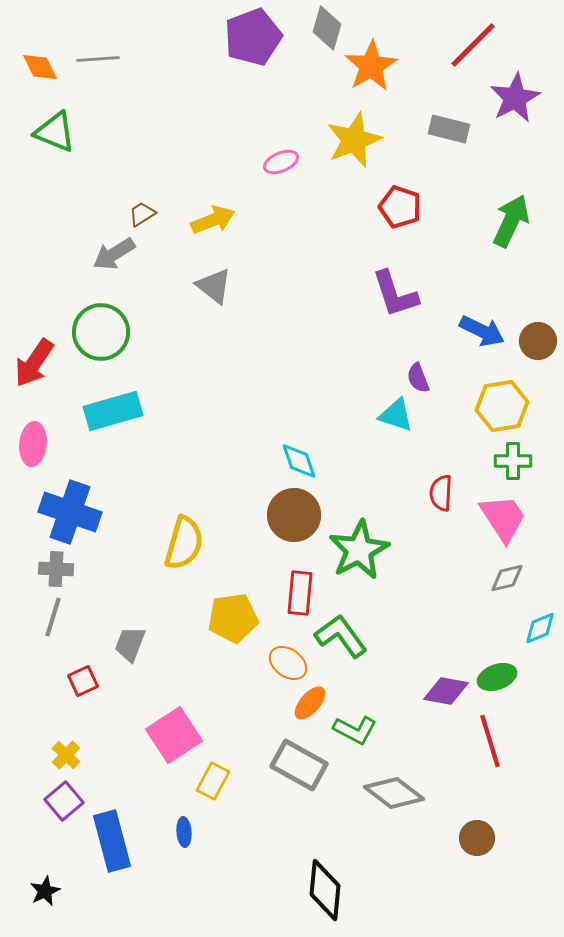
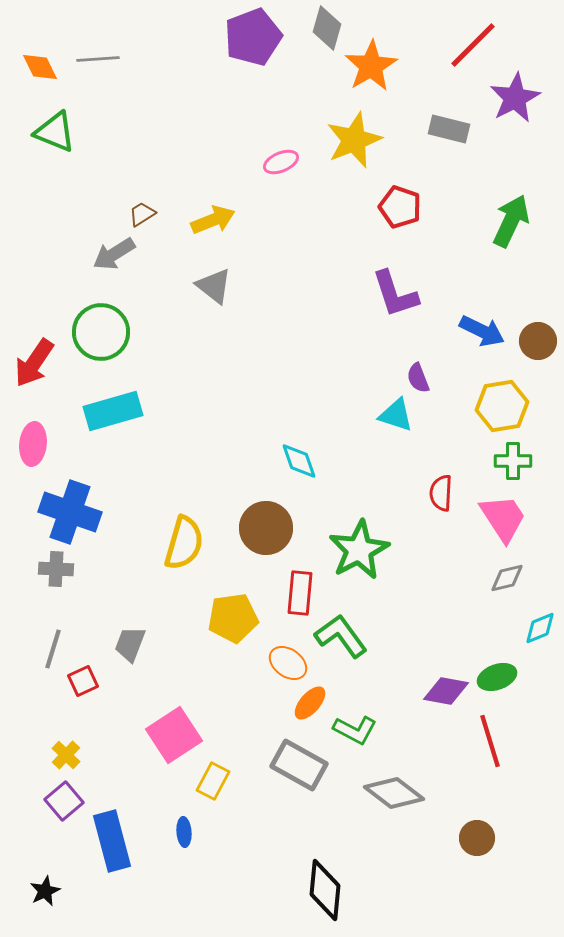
brown circle at (294, 515): moved 28 px left, 13 px down
gray line at (53, 617): moved 32 px down
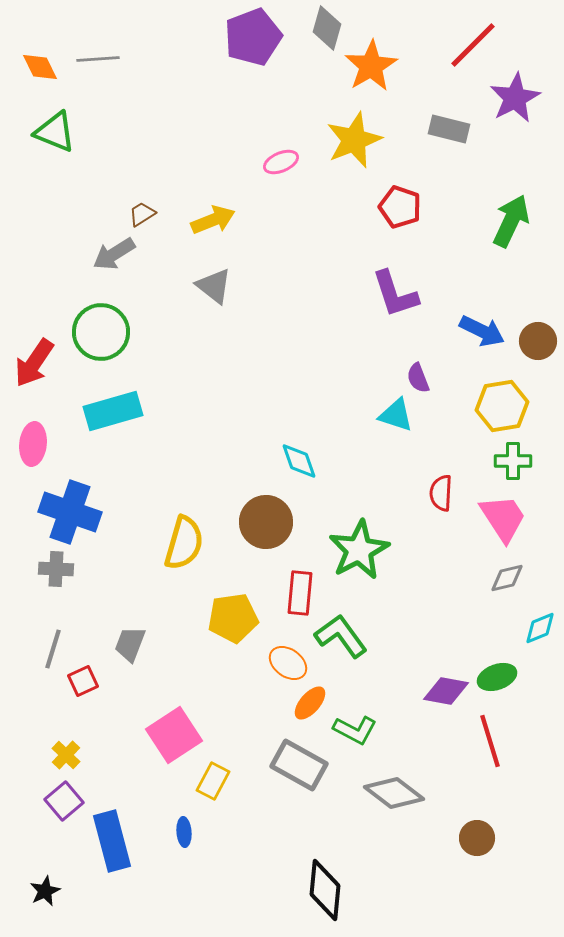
brown circle at (266, 528): moved 6 px up
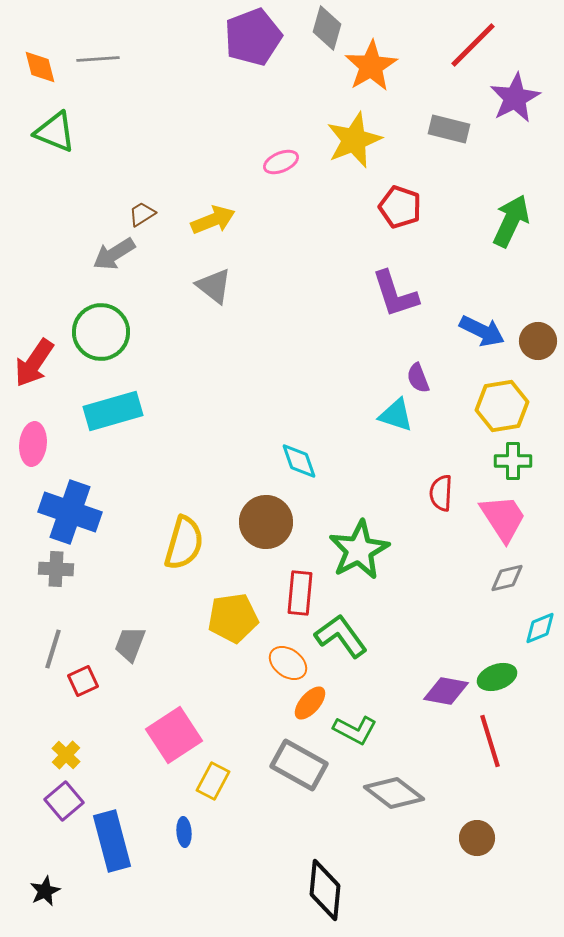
orange diamond at (40, 67): rotated 12 degrees clockwise
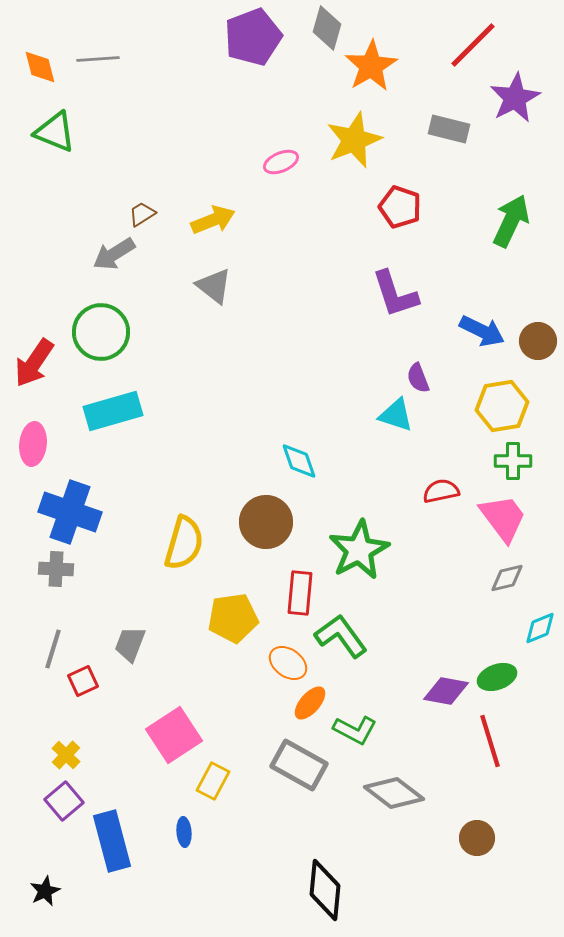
red semicircle at (441, 493): moved 2 px up; rotated 75 degrees clockwise
pink trapezoid at (503, 518): rotated 4 degrees counterclockwise
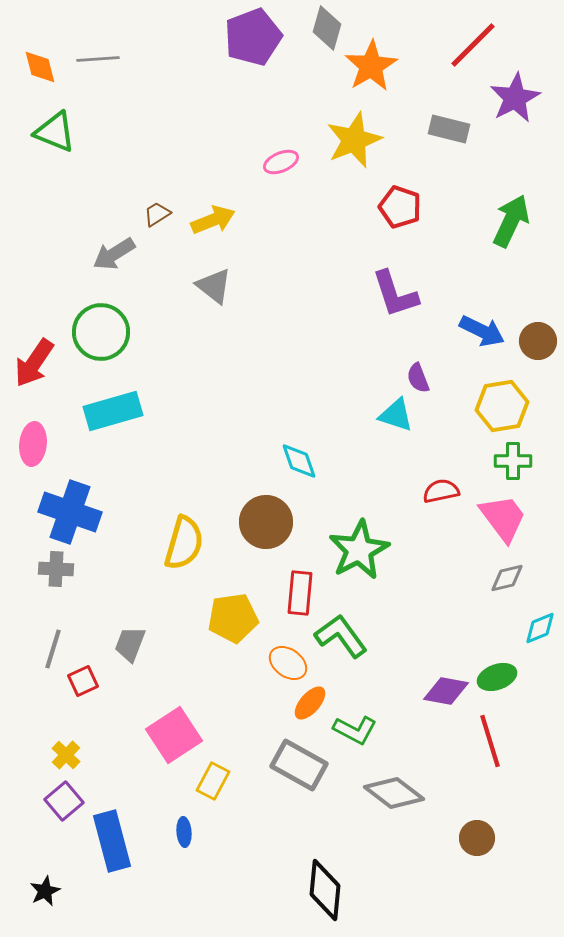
brown trapezoid at (142, 214): moved 15 px right
